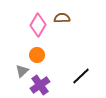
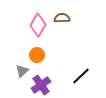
purple cross: moved 1 px right
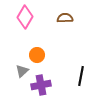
brown semicircle: moved 3 px right
pink diamond: moved 13 px left, 8 px up
black line: rotated 36 degrees counterclockwise
purple cross: rotated 24 degrees clockwise
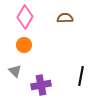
orange circle: moved 13 px left, 10 px up
gray triangle: moved 7 px left; rotated 32 degrees counterclockwise
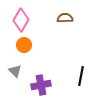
pink diamond: moved 4 px left, 3 px down
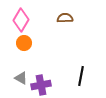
orange circle: moved 2 px up
gray triangle: moved 6 px right, 7 px down; rotated 16 degrees counterclockwise
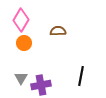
brown semicircle: moved 7 px left, 13 px down
gray triangle: rotated 32 degrees clockwise
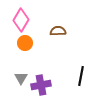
orange circle: moved 1 px right
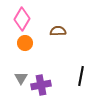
pink diamond: moved 1 px right, 1 px up
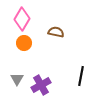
brown semicircle: moved 2 px left, 1 px down; rotated 14 degrees clockwise
orange circle: moved 1 px left
gray triangle: moved 4 px left, 1 px down
purple cross: rotated 18 degrees counterclockwise
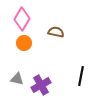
gray triangle: rotated 48 degrees counterclockwise
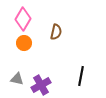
pink diamond: moved 1 px right
brown semicircle: rotated 91 degrees clockwise
